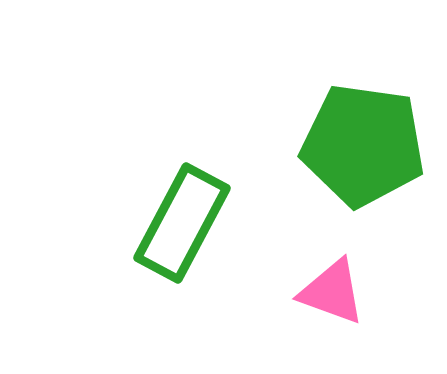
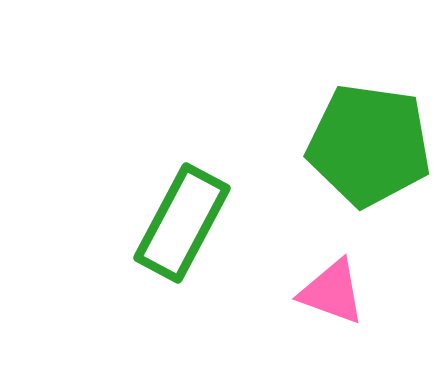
green pentagon: moved 6 px right
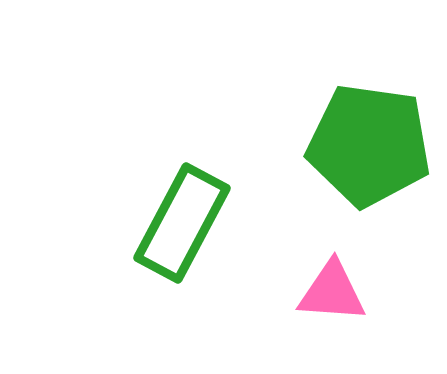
pink triangle: rotated 16 degrees counterclockwise
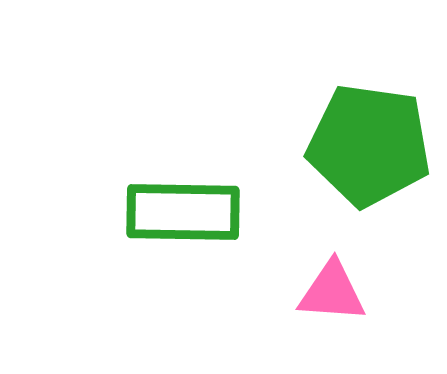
green rectangle: moved 1 px right, 11 px up; rotated 63 degrees clockwise
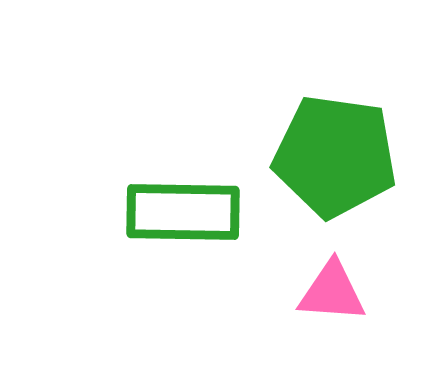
green pentagon: moved 34 px left, 11 px down
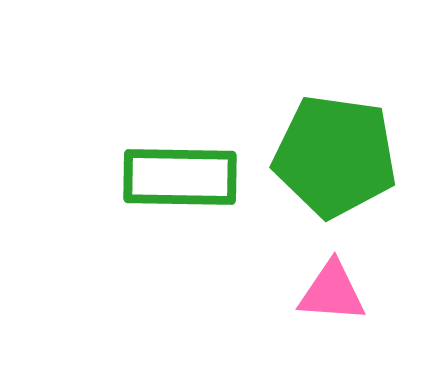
green rectangle: moved 3 px left, 35 px up
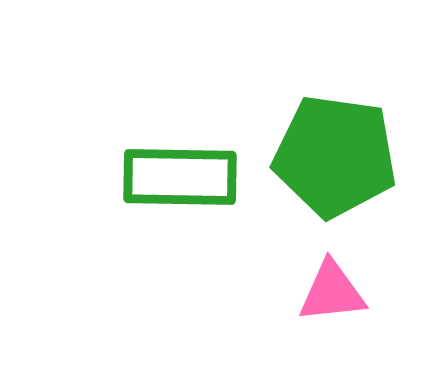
pink triangle: rotated 10 degrees counterclockwise
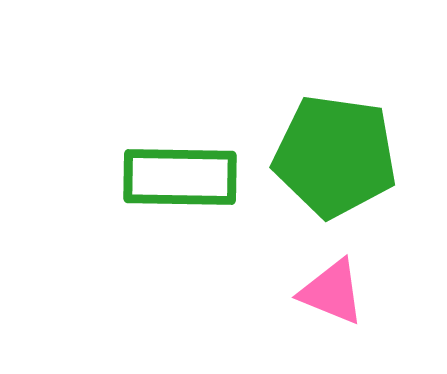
pink triangle: rotated 28 degrees clockwise
